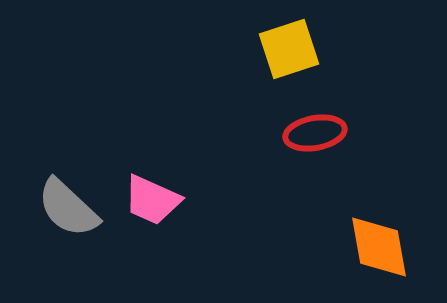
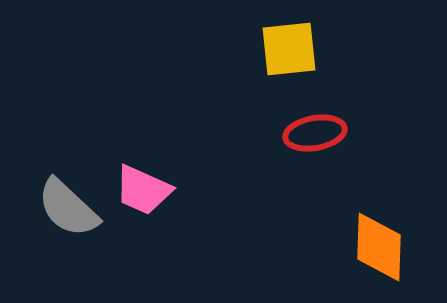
yellow square: rotated 12 degrees clockwise
pink trapezoid: moved 9 px left, 10 px up
orange diamond: rotated 12 degrees clockwise
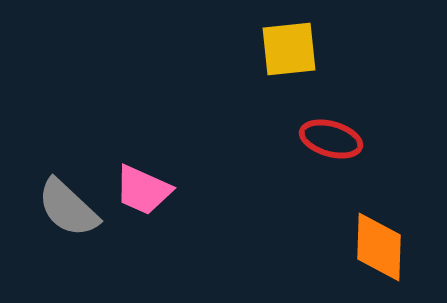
red ellipse: moved 16 px right, 6 px down; rotated 26 degrees clockwise
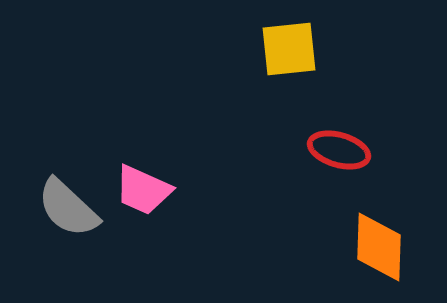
red ellipse: moved 8 px right, 11 px down
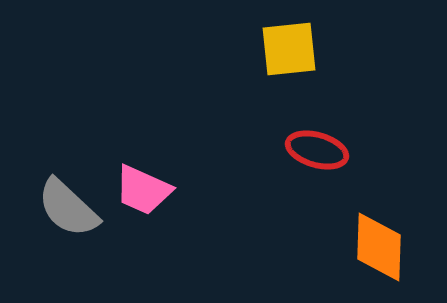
red ellipse: moved 22 px left
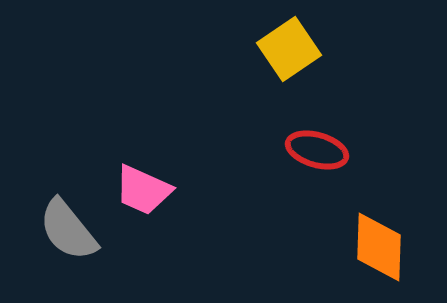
yellow square: rotated 28 degrees counterclockwise
gray semicircle: moved 22 px down; rotated 8 degrees clockwise
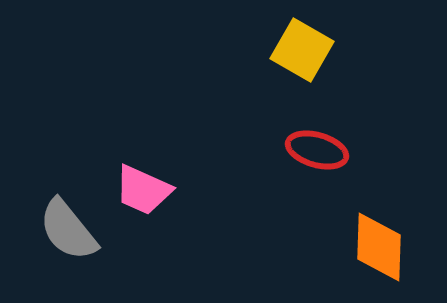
yellow square: moved 13 px right, 1 px down; rotated 26 degrees counterclockwise
